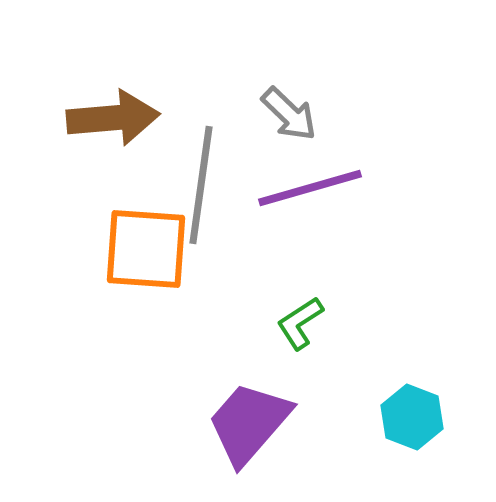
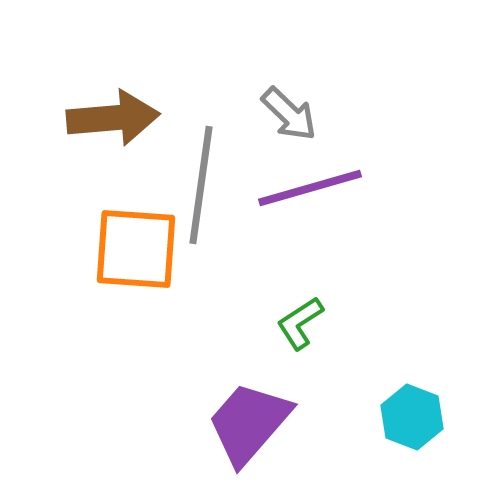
orange square: moved 10 px left
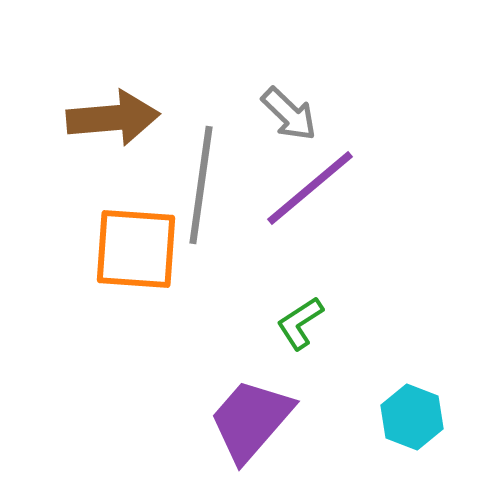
purple line: rotated 24 degrees counterclockwise
purple trapezoid: moved 2 px right, 3 px up
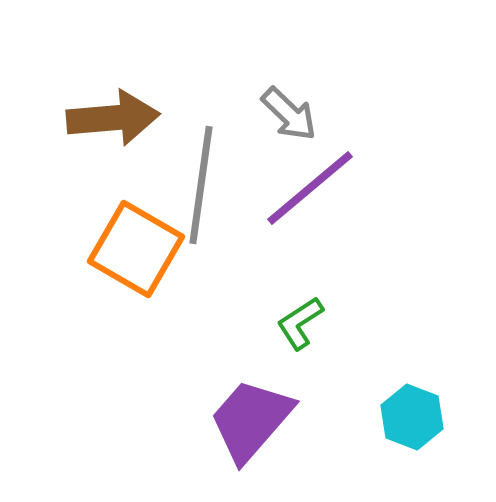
orange square: rotated 26 degrees clockwise
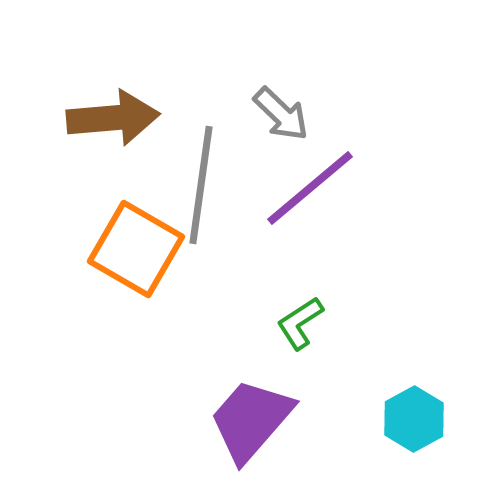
gray arrow: moved 8 px left
cyan hexagon: moved 2 px right, 2 px down; rotated 10 degrees clockwise
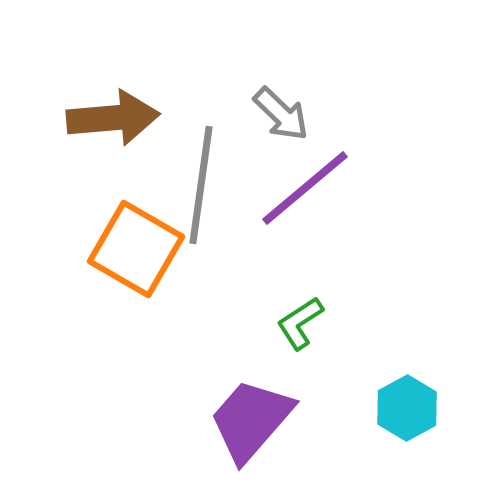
purple line: moved 5 px left
cyan hexagon: moved 7 px left, 11 px up
